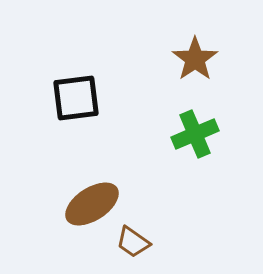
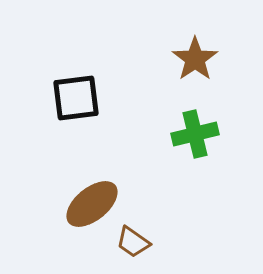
green cross: rotated 9 degrees clockwise
brown ellipse: rotated 6 degrees counterclockwise
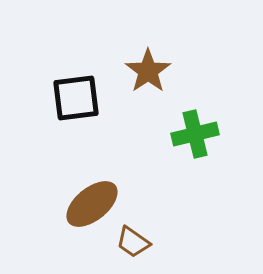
brown star: moved 47 px left, 12 px down
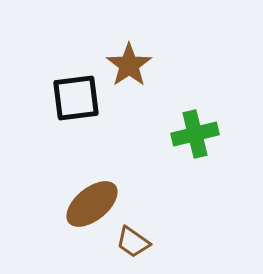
brown star: moved 19 px left, 6 px up
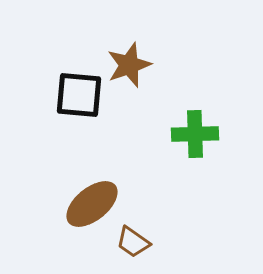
brown star: rotated 15 degrees clockwise
black square: moved 3 px right, 3 px up; rotated 12 degrees clockwise
green cross: rotated 12 degrees clockwise
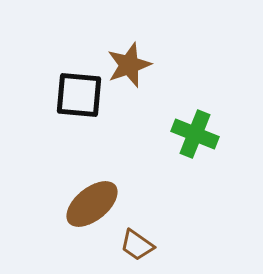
green cross: rotated 24 degrees clockwise
brown trapezoid: moved 4 px right, 3 px down
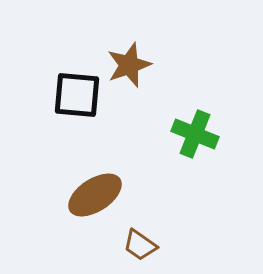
black square: moved 2 px left
brown ellipse: moved 3 px right, 9 px up; rotated 6 degrees clockwise
brown trapezoid: moved 3 px right
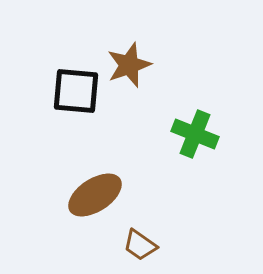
black square: moved 1 px left, 4 px up
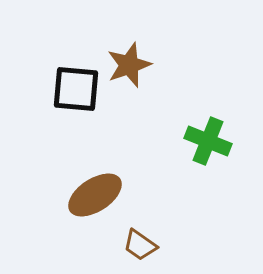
black square: moved 2 px up
green cross: moved 13 px right, 7 px down
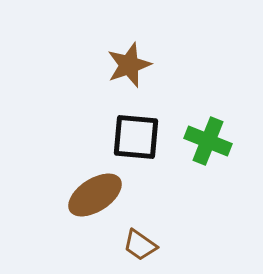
black square: moved 60 px right, 48 px down
